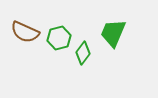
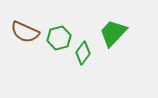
green trapezoid: rotated 20 degrees clockwise
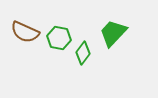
green hexagon: rotated 25 degrees clockwise
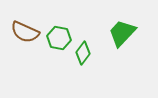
green trapezoid: moved 9 px right
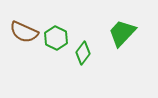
brown semicircle: moved 1 px left
green hexagon: moved 3 px left; rotated 15 degrees clockwise
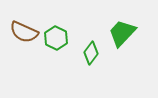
green diamond: moved 8 px right
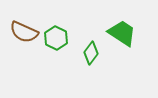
green trapezoid: rotated 80 degrees clockwise
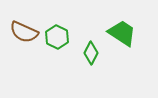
green hexagon: moved 1 px right, 1 px up
green diamond: rotated 10 degrees counterclockwise
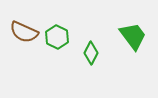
green trapezoid: moved 11 px right, 3 px down; rotated 20 degrees clockwise
